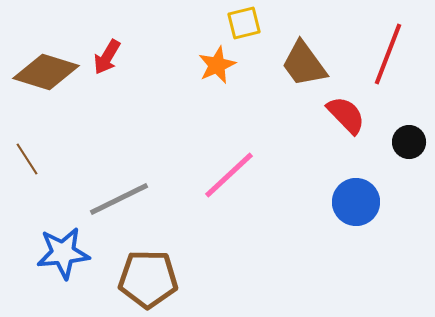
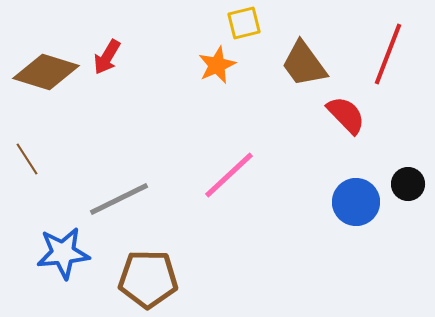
black circle: moved 1 px left, 42 px down
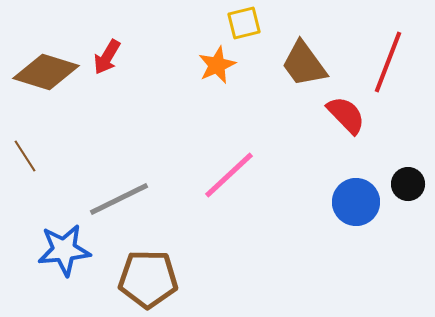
red line: moved 8 px down
brown line: moved 2 px left, 3 px up
blue star: moved 1 px right, 3 px up
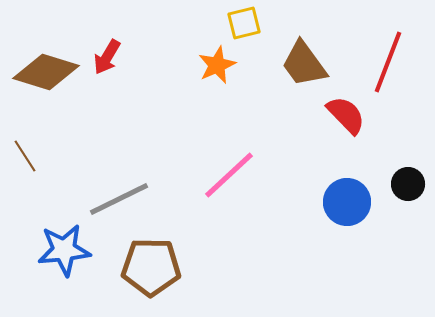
blue circle: moved 9 px left
brown pentagon: moved 3 px right, 12 px up
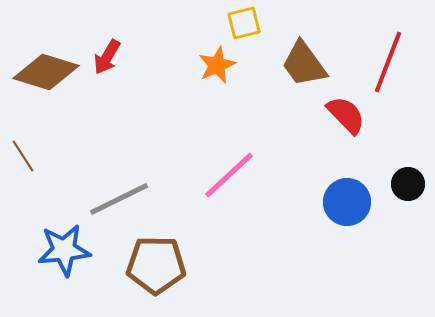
brown line: moved 2 px left
brown pentagon: moved 5 px right, 2 px up
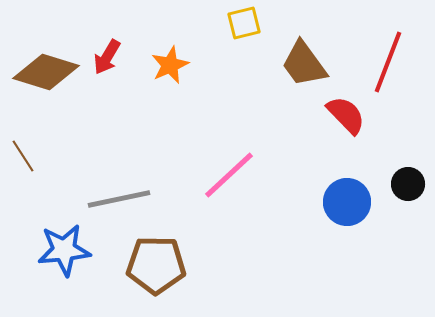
orange star: moved 47 px left
gray line: rotated 14 degrees clockwise
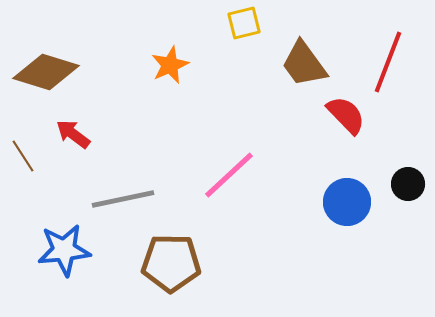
red arrow: moved 34 px left, 77 px down; rotated 96 degrees clockwise
gray line: moved 4 px right
brown pentagon: moved 15 px right, 2 px up
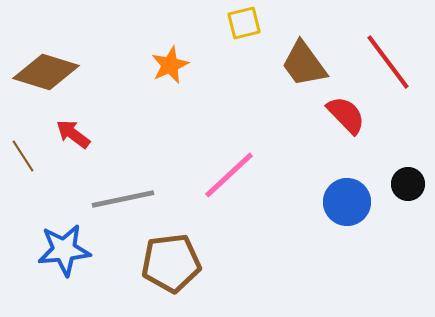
red line: rotated 58 degrees counterclockwise
brown pentagon: rotated 8 degrees counterclockwise
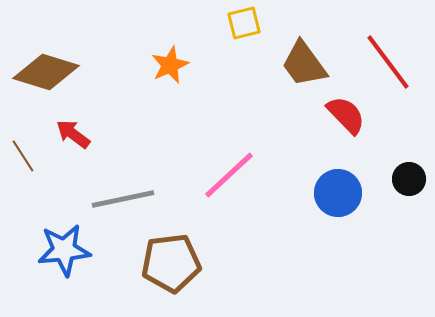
black circle: moved 1 px right, 5 px up
blue circle: moved 9 px left, 9 px up
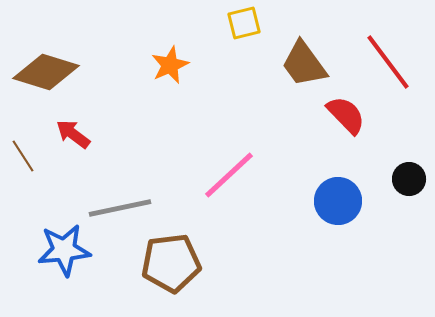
blue circle: moved 8 px down
gray line: moved 3 px left, 9 px down
